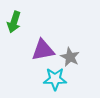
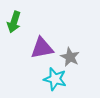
purple triangle: moved 1 px left, 2 px up
cyan star: rotated 15 degrees clockwise
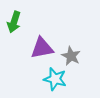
gray star: moved 1 px right, 1 px up
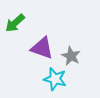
green arrow: moved 1 px right, 1 px down; rotated 30 degrees clockwise
purple triangle: rotated 30 degrees clockwise
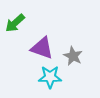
gray star: moved 2 px right
cyan star: moved 5 px left, 2 px up; rotated 15 degrees counterclockwise
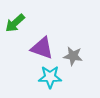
gray star: rotated 18 degrees counterclockwise
